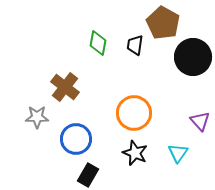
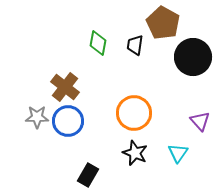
blue circle: moved 8 px left, 18 px up
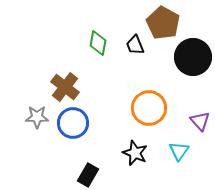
black trapezoid: rotated 30 degrees counterclockwise
orange circle: moved 15 px right, 5 px up
blue circle: moved 5 px right, 2 px down
cyan triangle: moved 1 px right, 2 px up
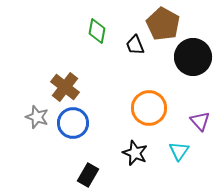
brown pentagon: moved 1 px down
green diamond: moved 1 px left, 12 px up
gray star: rotated 20 degrees clockwise
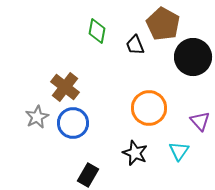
gray star: rotated 25 degrees clockwise
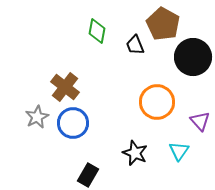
orange circle: moved 8 px right, 6 px up
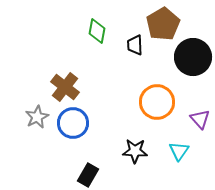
brown pentagon: rotated 12 degrees clockwise
black trapezoid: rotated 20 degrees clockwise
purple triangle: moved 2 px up
black star: moved 2 px up; rotated 20 degrees counterclockwise
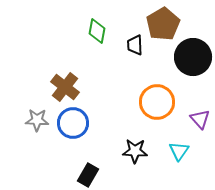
gray star: moved 3 px down; rotated 30 degrees clockwise
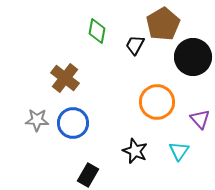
black trapezoid: rotated 30 degrees clockwise
brown cross: moved 9 px up
black star: rotated 20 degrees clockwise
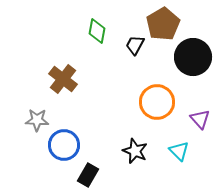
brown cross: moved 2 px left, 1 px down
blue circle: moved 9 px left, 22 px down
cyan triangle: rotated 20 degrees counterclockwise
